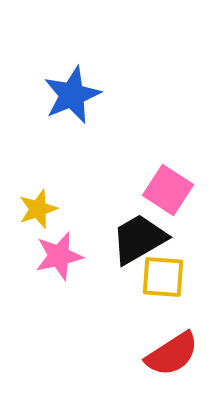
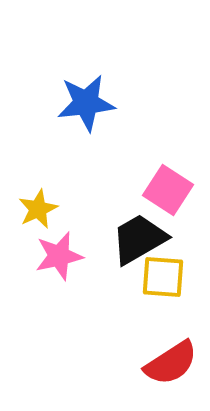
blue star: moved 14 px right, 8 px down; rotated 16 degrees clockwise
yellow star: rotated 6 degrees counterclockwise
red semicircle: moved 1 px left, 9 px down
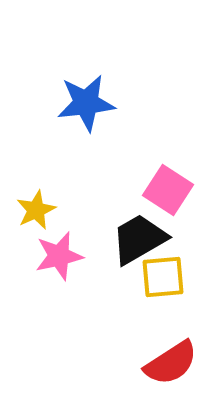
yellow star: moved 2 px left, 1 px down
yellow square: rotated 9 degrees counterclockwise
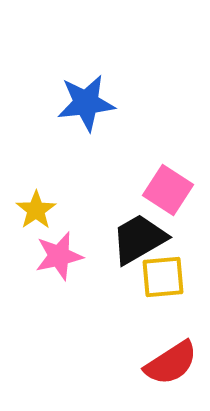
yellow star: rotated 9 degrees counterclockwise
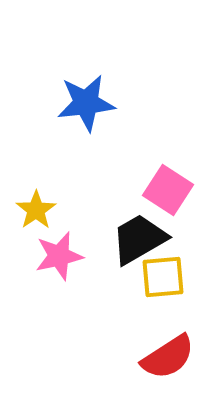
red semicircle: moved 3 px left, 6 px up
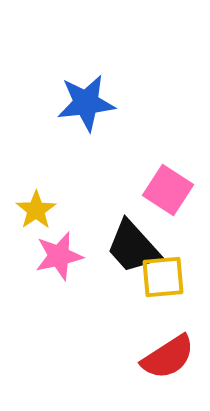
black trapezoid: moved 6 px left, 8 px down; rotated 102 degrees counterclockwise
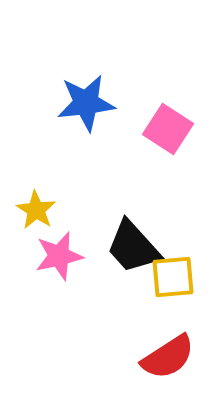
pink square: moved 61 px up
yellow star: rotated 6 degrees counterclockwise
yellow square: moved 10 px right
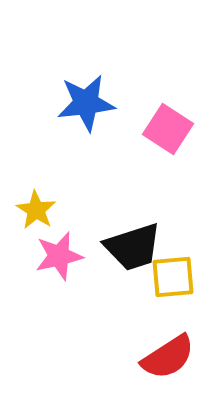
black trapezoid: rotated 66 degrees counterclockwise
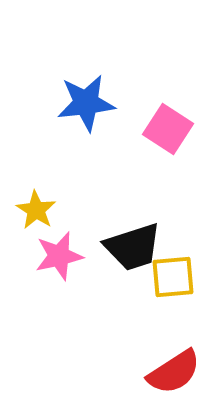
red semicircle: moved 6 px right, 15 px down
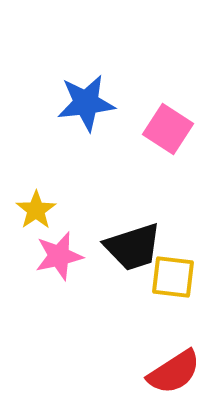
yellow star: rotated 6 degrees clockwise
yellow square: rotated 12 degrees clockwise
